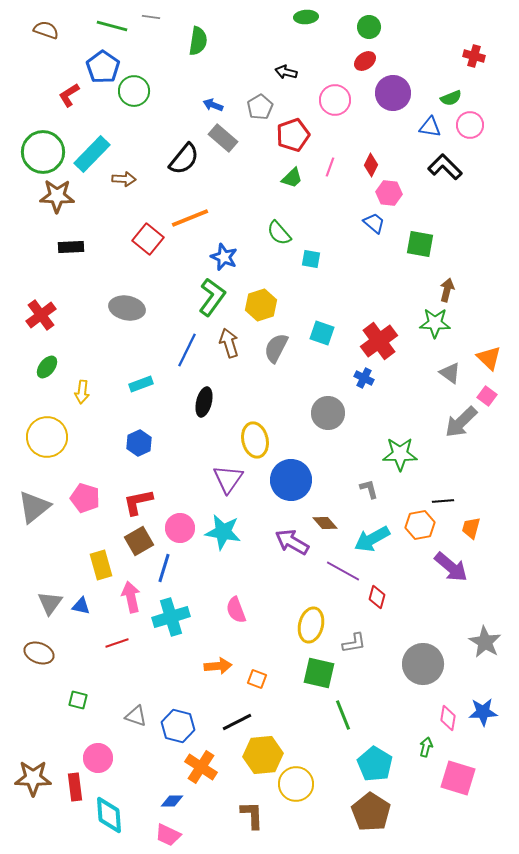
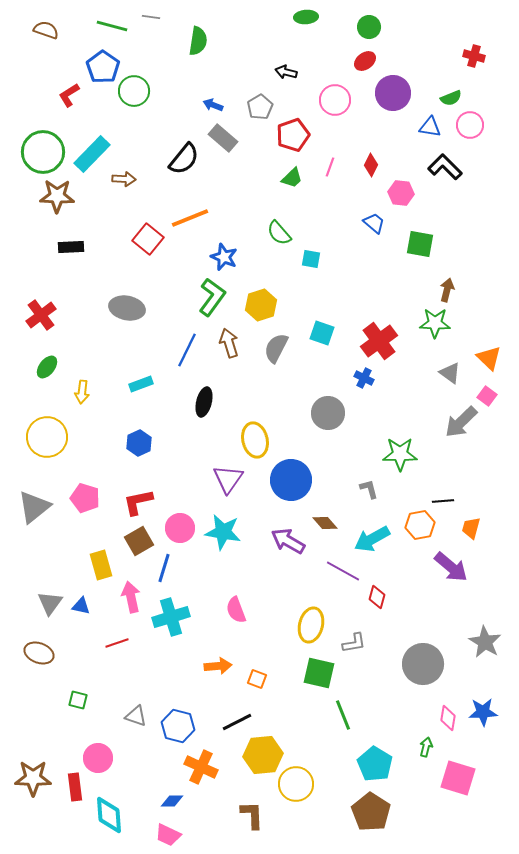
pink hexagon at (389, 193): moved 12 px right
purple arrow at (292, 542): moved 4 px left, 1 px up
orange cross at (201, 767): rotated 8 degrees counterclockwise
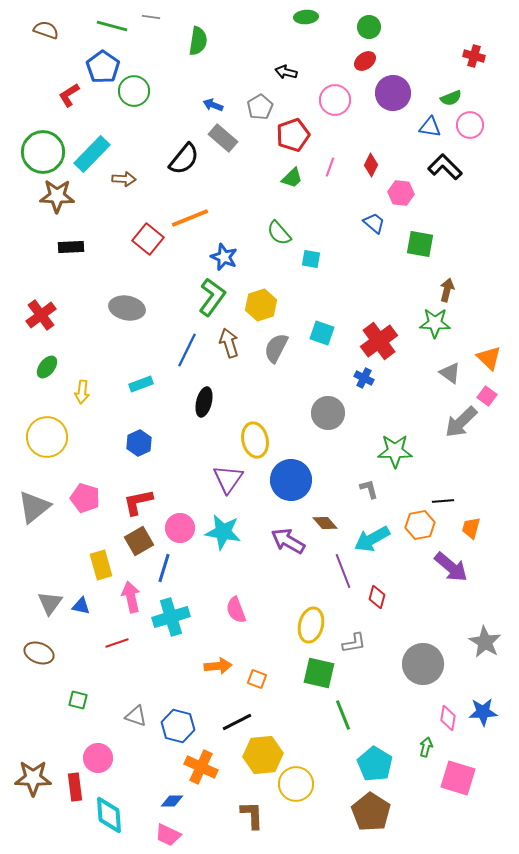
green star at (400, 454): moved 5 px left, 3 px up
purple line at (343, 571): rotated 40 degrees clockwise
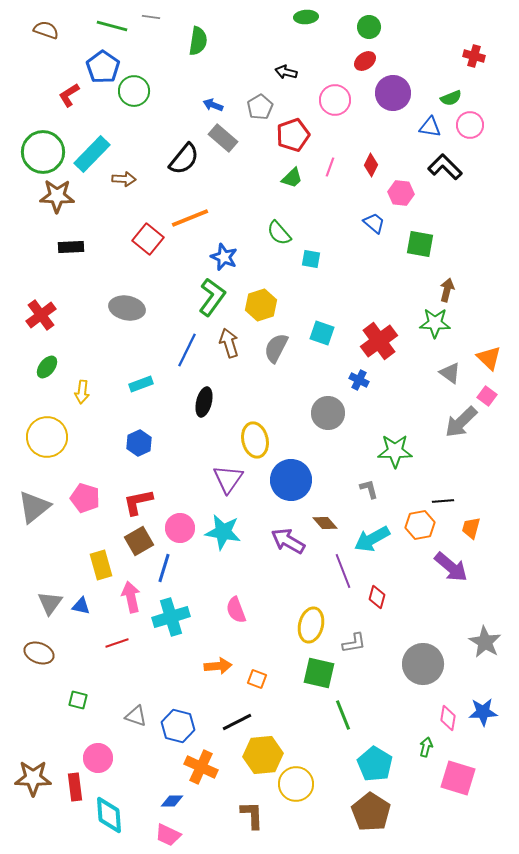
blue cross at (364, 378): moved 5 px left, 2 px down
